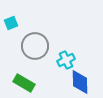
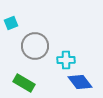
cyan cross: rotated 24 degrees clockwise
blue diamond: rotated 35 degrees counterclockwise
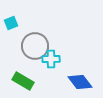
cyan cross: moved 15 px left, 1 px up
green rectangle: moved 1 px left, 2 px up
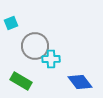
green rectangle: moved 2 px left
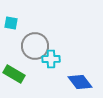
cyan square: rotated 32 degrees clockwise
green rectangle: moved 7 px left, 7 px up
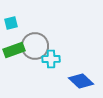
cyan square: rotated 24 degrees counterclockwise
green rectangle: moved 24 px up; rotated 50 degrees counterclockwise
blue diamond: moved 1 px right, 1 px up; rotated 10 degrees counterclockwise
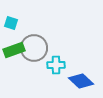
cyan square: rotated 32 degrees clockwise
gray circle: moved 1 px left, 2 px down
cyan cross: moved 5 px right, 6 px down
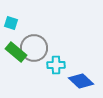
green rectangle: moved 2 px right, 2 px down; rotated 60 degrees clockwise
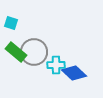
gray circle: moved 4 px down
blue diamond: moved 7 px left, 8 px up
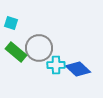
gray circle: moved 5 px right, 4 px up
blue diamond: moved 4 px right, 4 px up
